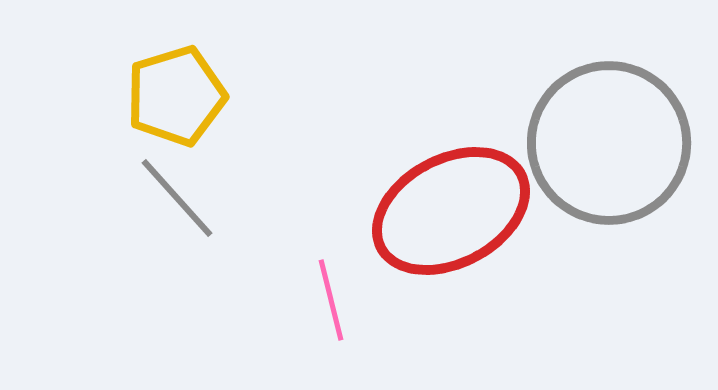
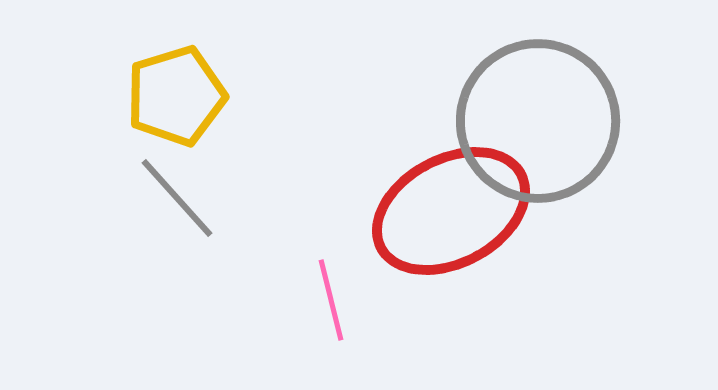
gray circle: moved 71 px left, 22 px up
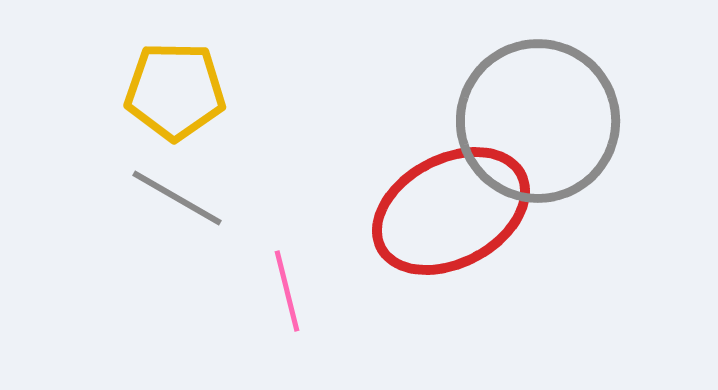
yellow pentagon: moved 1 px left, 5 px up; rotated 18 degrees clockwise
gray line: rotated 18 degrees counterclockwise
pink line: moved 44 px left, 9 px up
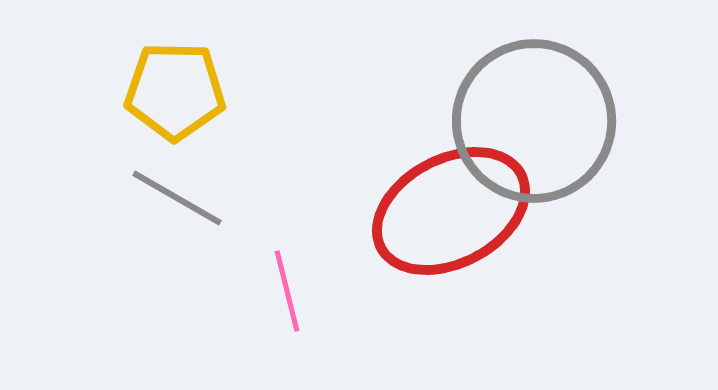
gray circle: moved 4 px left
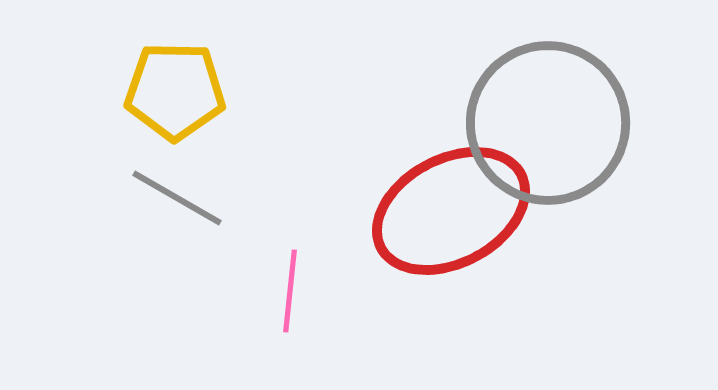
gray circle: moved 14 px right, 2 px down
pink line: moved 3 px right; rotated 20 degrees clockwise
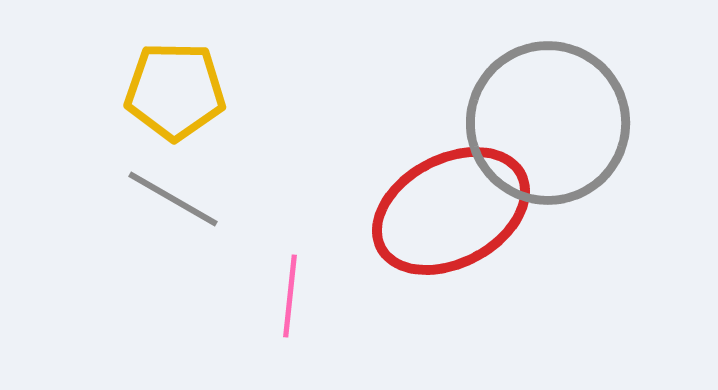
gray line: moved 4 px left, 1 px down
pink line: moved 5 px down
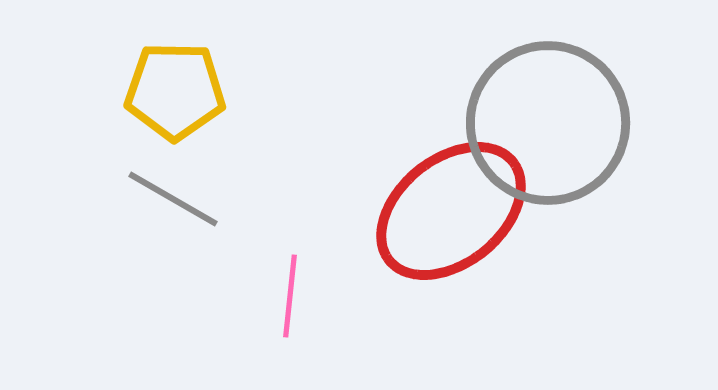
red ellipse: rotated 11 degrees counterclockwise
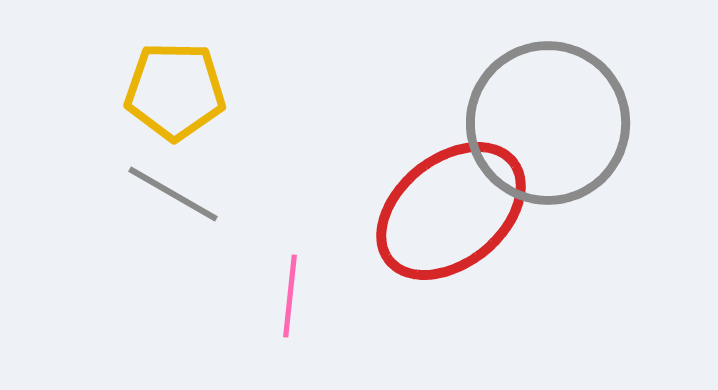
gray line: moved 5 px up
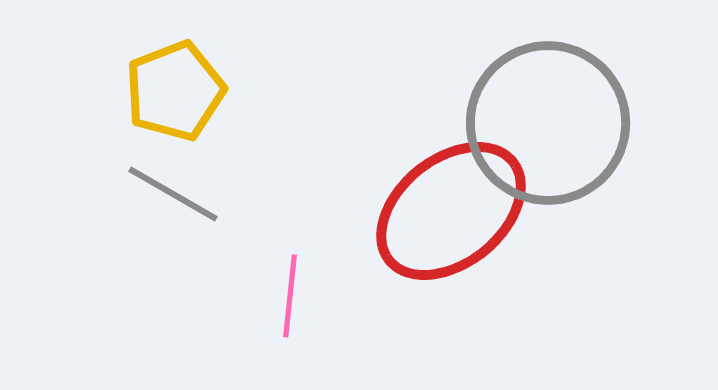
yellow pentagon: rotated 22 degrees counterclockwise
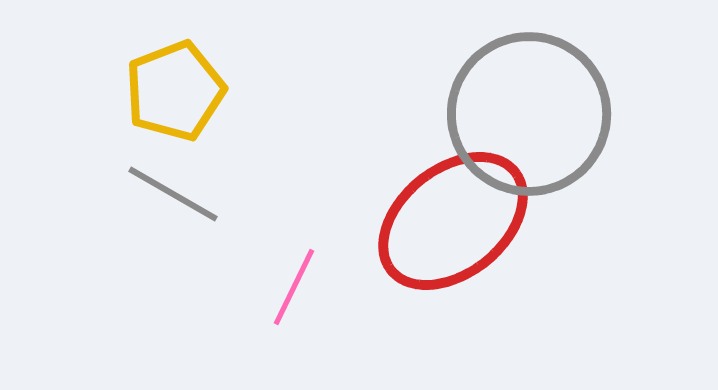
gray circle: moved 19 px left, 9 px up
red ellipse: moved 2 px right, 10 px down
pink line: moved 4 px right, 9 px up; rotated 20 degrees clockwise
